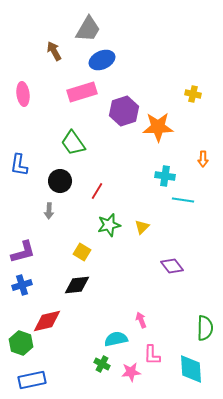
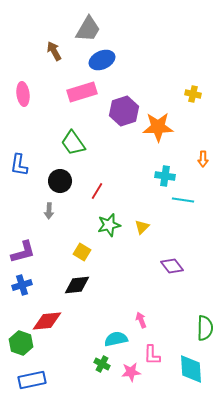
red diamond: rotated 8 degrees clockwise
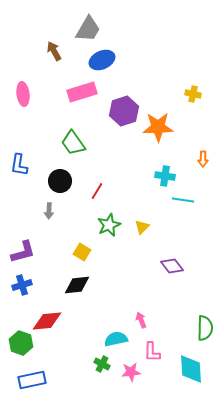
green star: rotated 10 degrees counterclockwise
pink L-shape: moved 3 px up
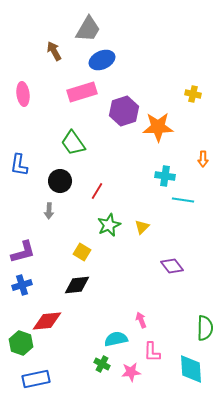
blue rectangle: moved 4 px right, 1 px up
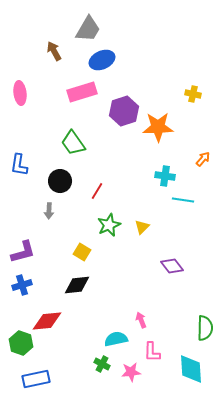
pink ellipse: moved 3 px left, 1 px up
orange arrow: rotated 140 degrees counterclockwise
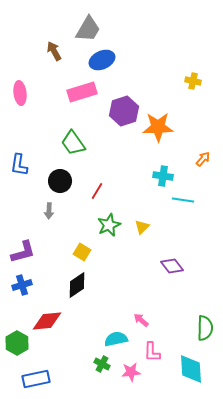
yellow cross: moved 13 px up
cyan cross: moved 2 px left
black diamond: rotated 28 degrees counterclockwise
pink arrow: rotated 28 degrees counterclockwise
green hexagon: moved 4 px left; rotated 10 degrees clockwise
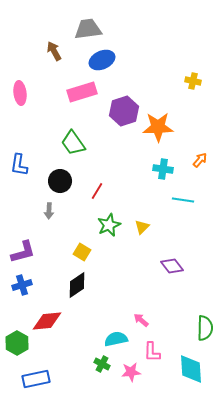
gray trapezoid: rotated 128 degrees counterclockwise
orange arrow: moved 3 px left, 1 px down
cyan cross: moved 7 px up
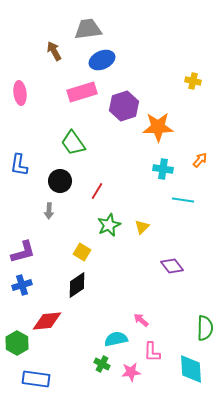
purple hexagon: moved 5 px up
blue rectangle: rotated 20 degrees clockwise
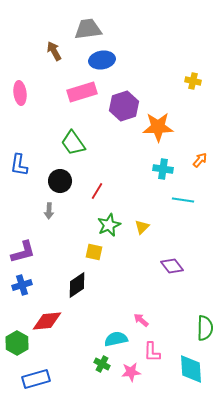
blue ellipse: rotated 15 degrees clockwise
yellow square: moved 12 px right; rotated 18 degrees counterclockwise
blue rectangle: rotated 24 degrees counterclockwise
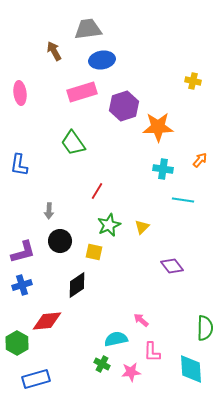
black circle: moved 60 px down
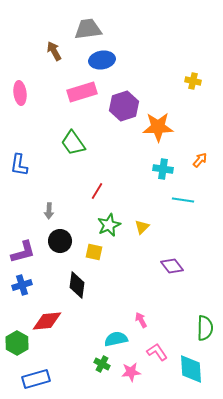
black diamond: rotated 48 degrees counterclockwise
pink arrow: rotated 21 degrees clockwise
pink L-shape: moved 5 px right; rotated 145 degrees clockwise
